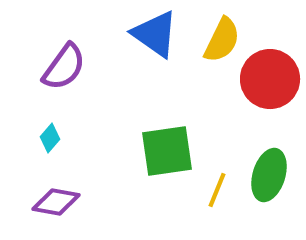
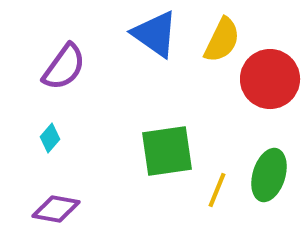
purple diamond: moved 7 px down
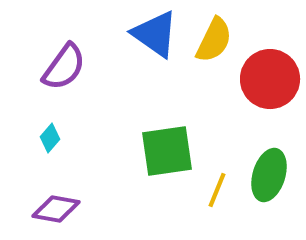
yellow semicircle: moved 8 px left
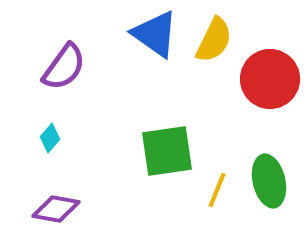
green ellipse: moved 6 px down; rotated 30 degrees counterclockwise
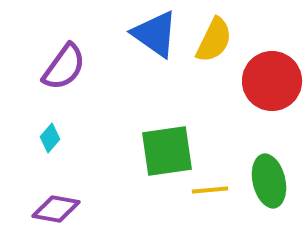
red circle: moved 2 px right, 2 px down
yellow line: moved 7 px left; rotated 63 degrees clockwise
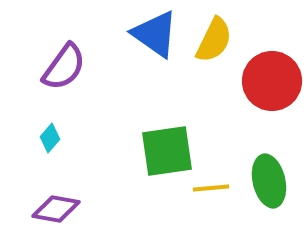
yellow line: moved 1 px right, 2 px up
